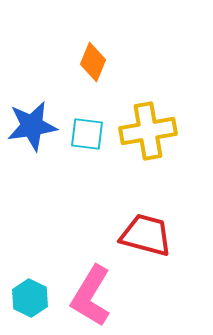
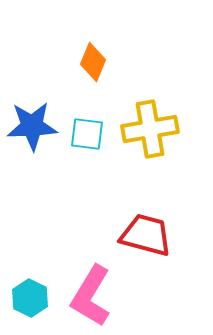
blue star: rotated 6 degrees clockwise
yellow cross: moved 2 px right, 2 px up
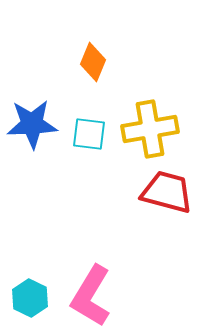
blue star: moved 2 px up
cyan square: moved 2 px right
red trapezoid: moved 21 px right, 43 px up
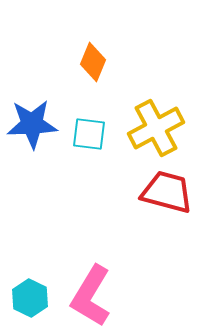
yellow cross: moved 6 px right, 1 px up; rotated 18 degrees counterclockwise
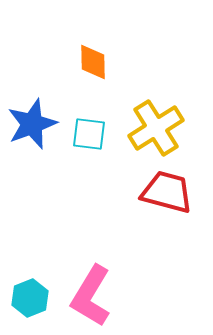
orange diamond: rotated 24 degrees counterclockwise
blue star: rotated 18 degrees counterclockwise
yellow cross: rotated 4 degrees counterclockwise
cyan hexagon: rotated 12 degrees clockwise
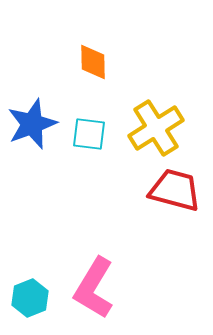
red trapezoid: moved 8 px right, 2 px up
pink L-shape: moved 3 px right, 8 px up
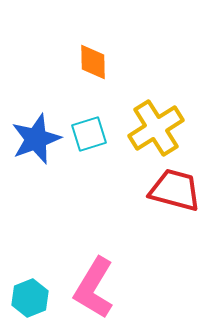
blue star: moved 4 px right, 15 px down
cyan square: rotated 24 degrees counterclockwise
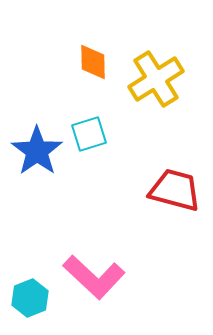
yellow cross: moved 49 px up
blue star: moved 1 px right, 12 px down; rotated 15 degrees counterclockwise
pink L-shape: moved 11 px up; rotated 78 degrees counterclockwise
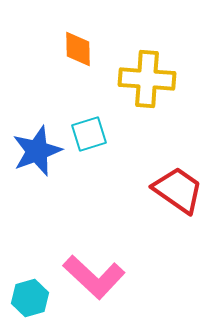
orange diamond: moved 15 px left, 13 px up
yellow cross: moved 9 px left; rotated 36 degrees clockwise
blue star: rotated 15 degrees clockwise
red trapezoid: moved 3 px right; rotated 20 degrees clockwise
cyan hexagon: rotated 6 degrees clockwise
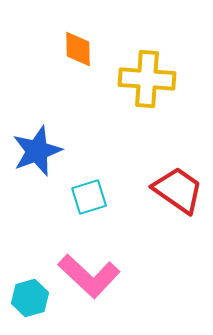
cyan square: moved 63 px down
pink L-shape: moved 5 px left, 1 px up
